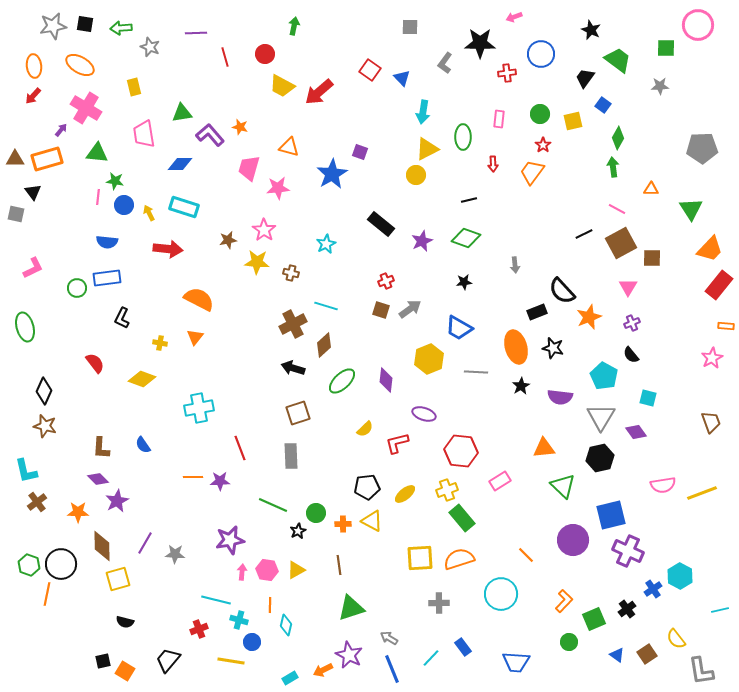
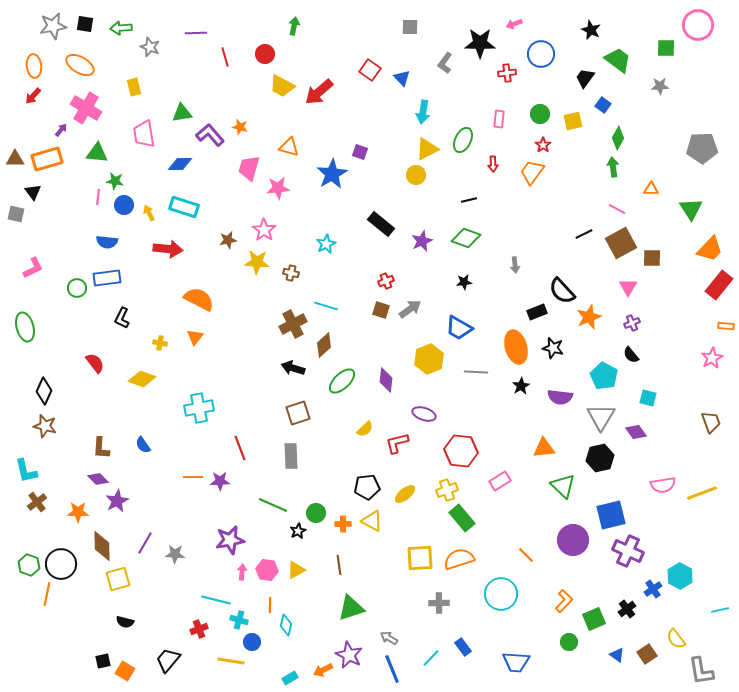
pink arrow at (514, 17): moved 7 px down
green ellipse at (463, 137): moved 3 px down; rotated 25 degrees clockwise
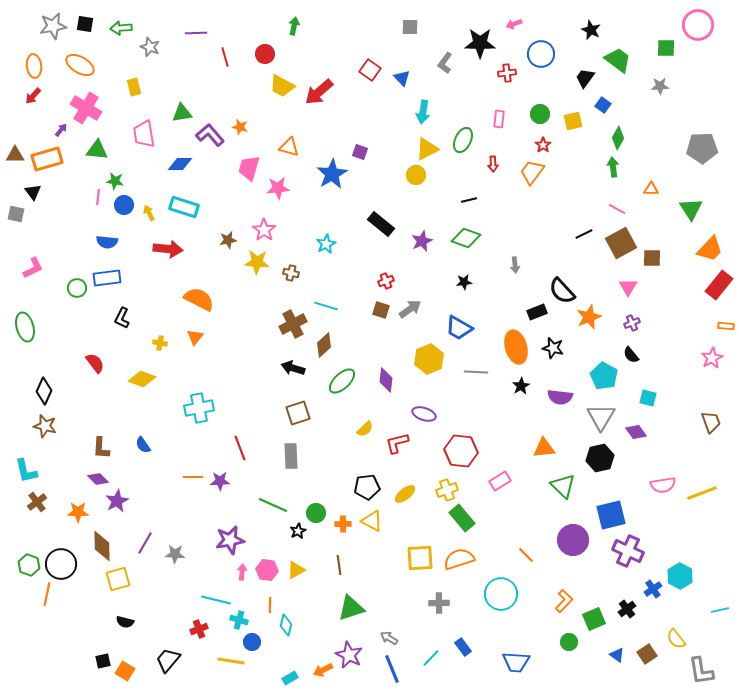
green triangle at (97, 153): moved 3 px up
brown triangle at (15, 159): moved 4 px up
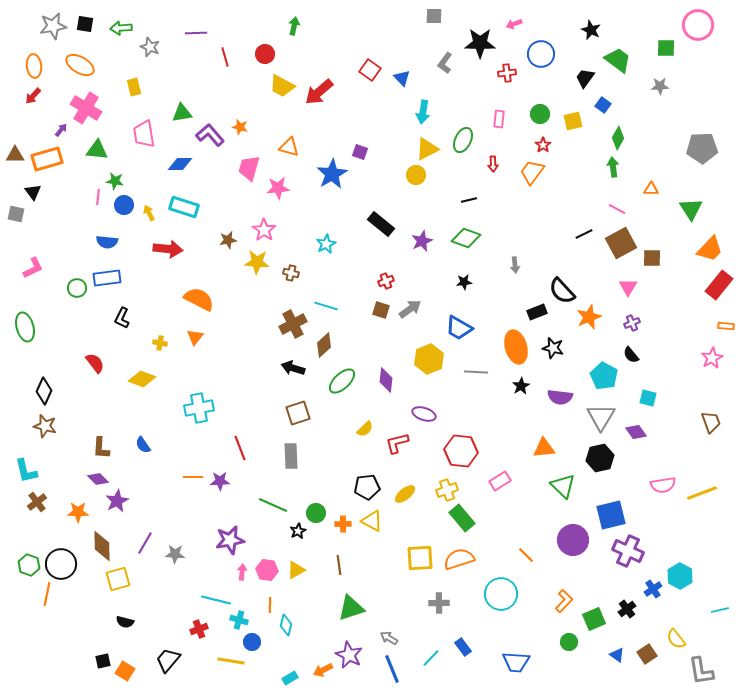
gray square at (410, 27): moved 24 px right, 11 px up
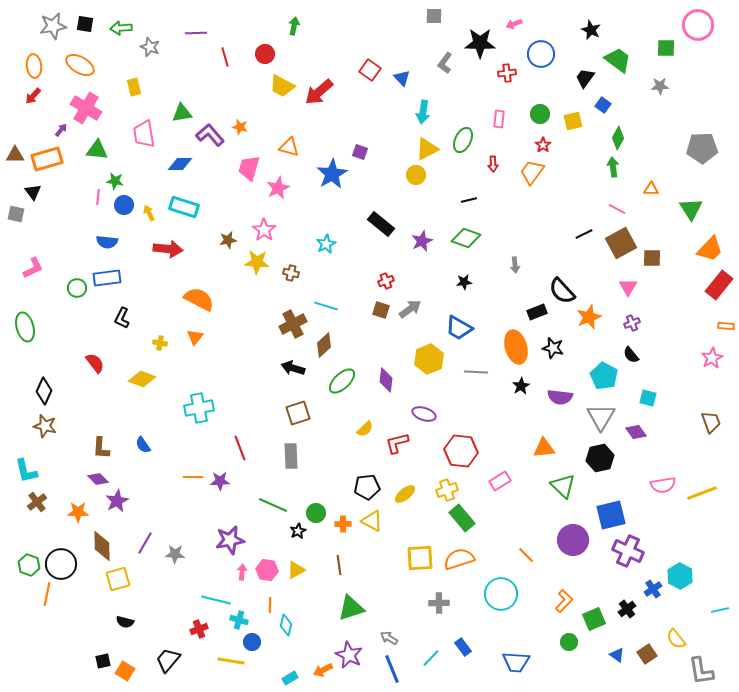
pink star at (278, 188): rotated 20 degrees counterclockwise
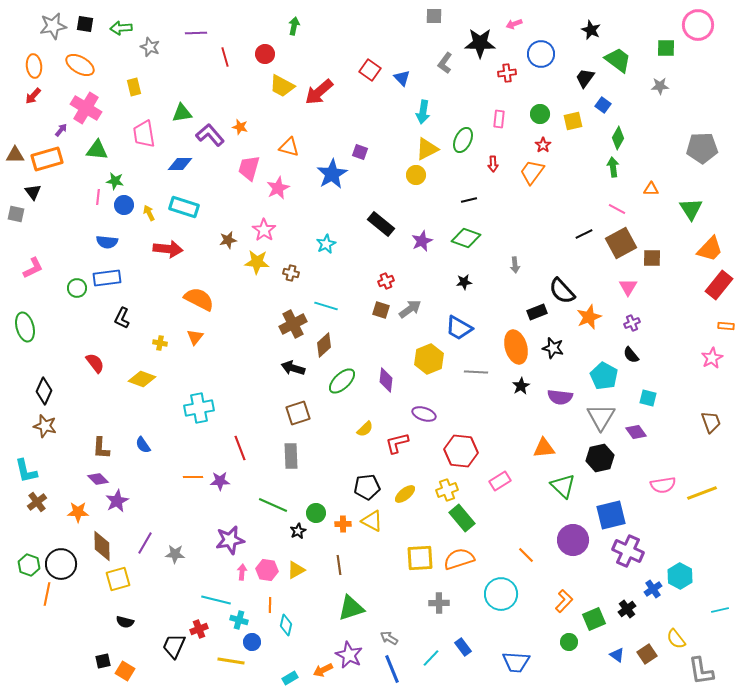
black trapezoid at (168, 660): moved 6 px right, 14 px up; rotated 16 degrees counterclockwise
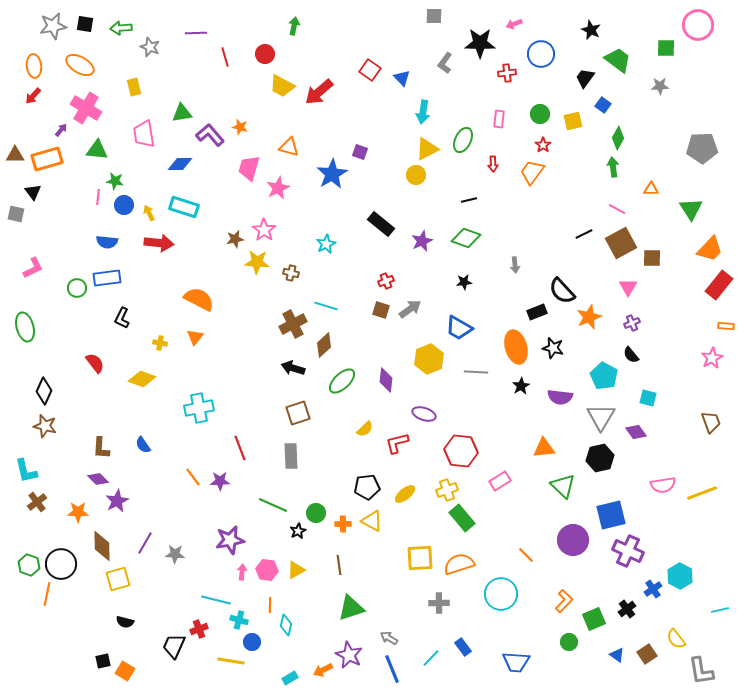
brown star at (228, 240): moved 7 px right, 1 px up
red arrow at (168, 249): moved 9 px left, 6 px up
orange line at (193, 477): rotated 54 degrees clockwise
orange semicircle at (459, 559): moved 5 px down
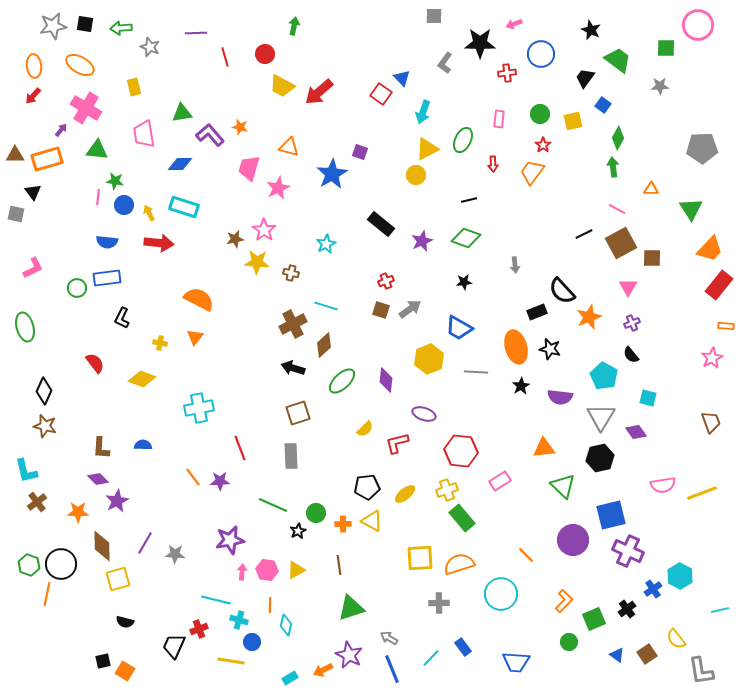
red square at (370, 70): moved 11 px right, 24 px down
cyan arrow at (423, 112): rotated 10 degrees clockwise
black star at (553, 348): moved 3 px left, 1 px down
blue semicircle at (143, 445): rotated 126 degrees clockwise
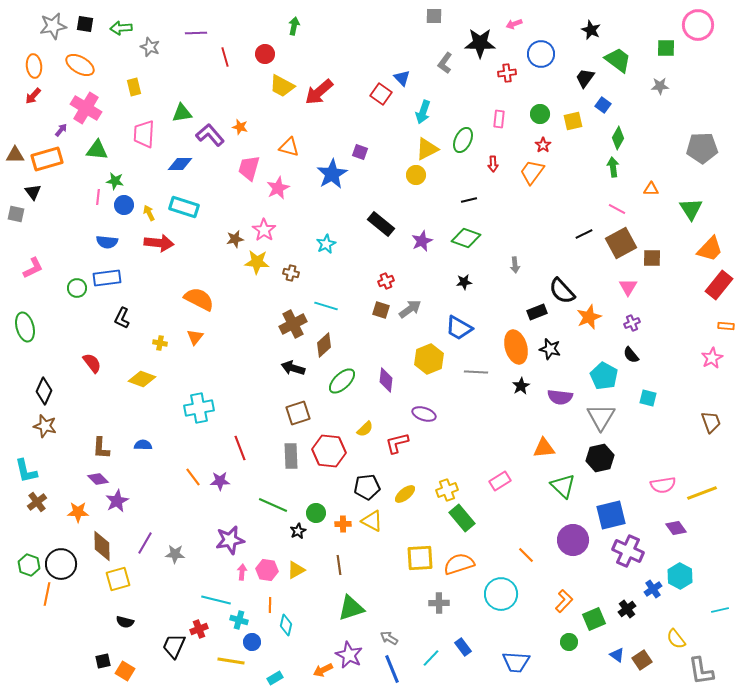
pink trapezoid at (144, 134): rotated 12 degrees clockwise
red semicircle at (95, 363): moved 3 px left
purple diamond at (636, 432): moved 40 px right, 96 px down
red hexagon at (461, 451): moved 132 px left
brown square at (647, 654): moved 5 px left, 6 px down
cyan rectangle at (290, 678): moved 15 px left
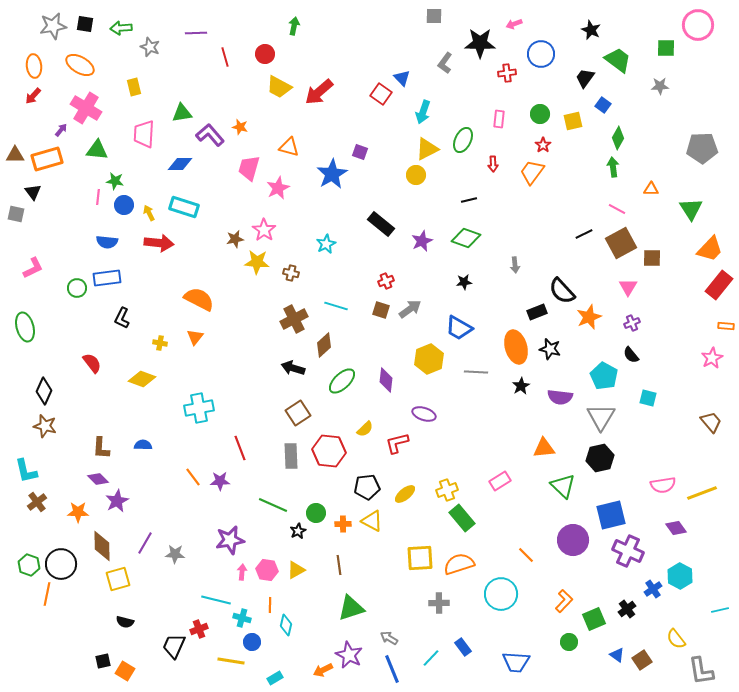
yellow trapezoid at (282, 86): moved 3 px left, 1 px down
cyan line at (326, 306): moved 10 px right
brown cross at (293, 324): moved 1 px right, 5 px up
brown square at (298, 413): rotated 15 degrees counterclockwise
brown trapezoid at (711, 422): rotated 20 degrees counterclockwise
cyan cross at (239, 620): moved 3 px right, 2 px up
